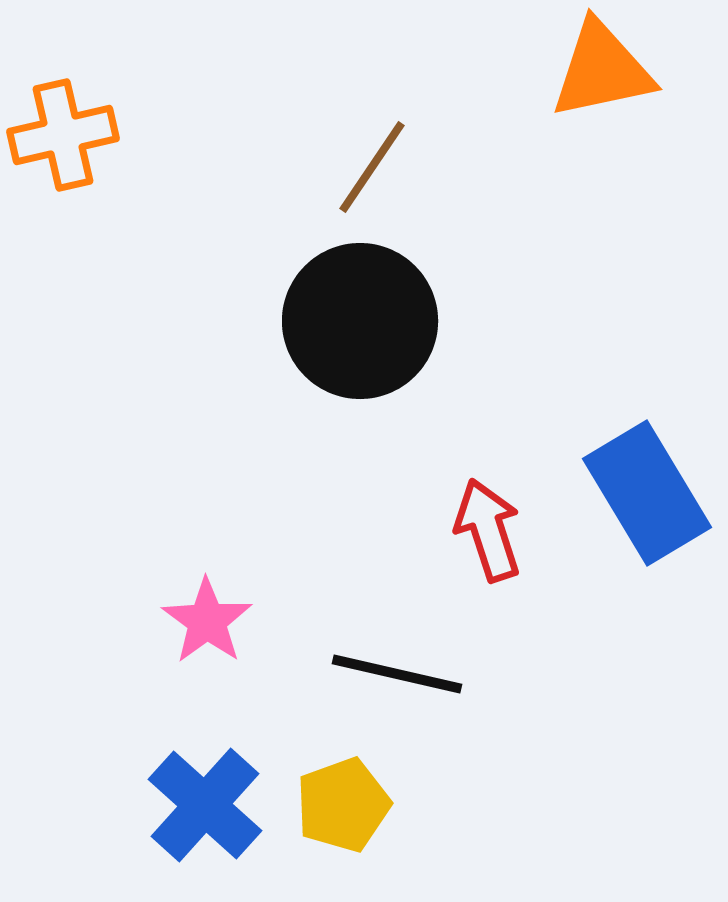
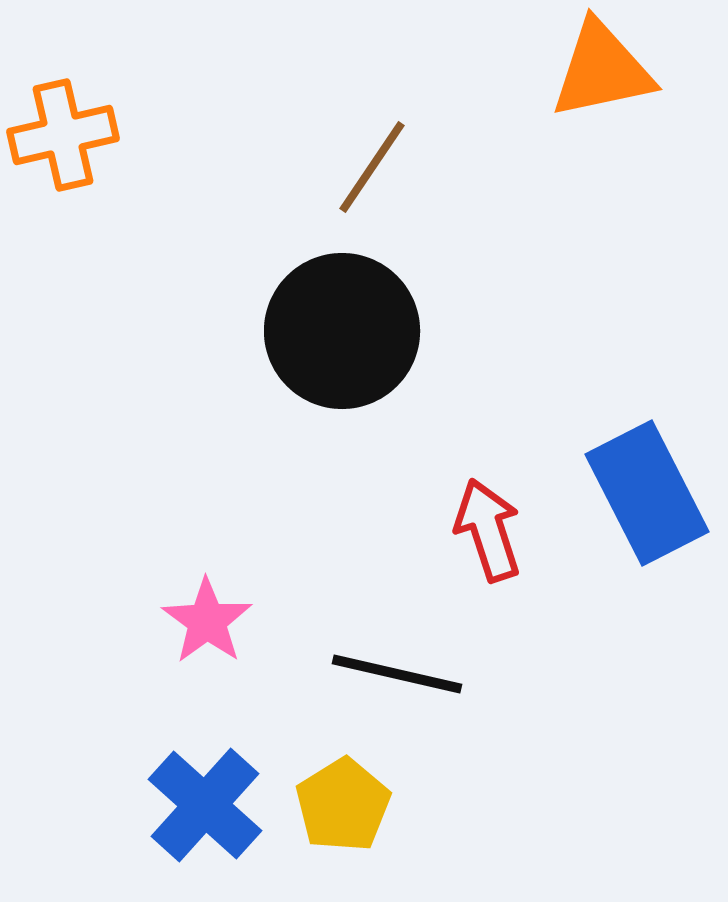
black circle: moved 18 px left, 10 px down
blue rectangle: rotated 4 degrees clockwise
yellow pentagon: rotated 12 degrees counterclockwise
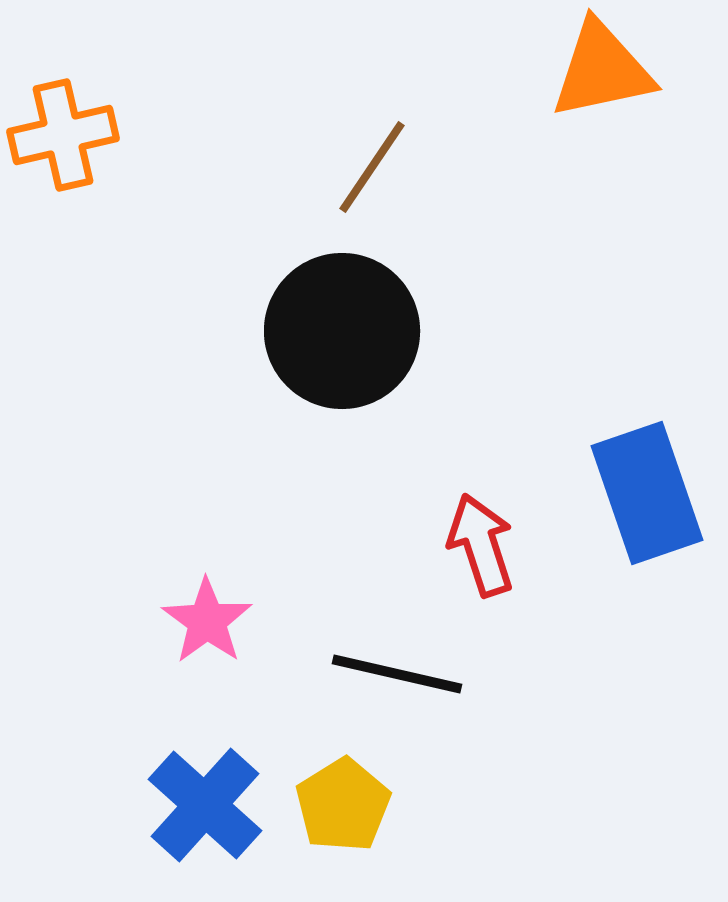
blue rectangle: rotated 8 degrees clockwise
red arrow: moved 7 px left, 15 px down
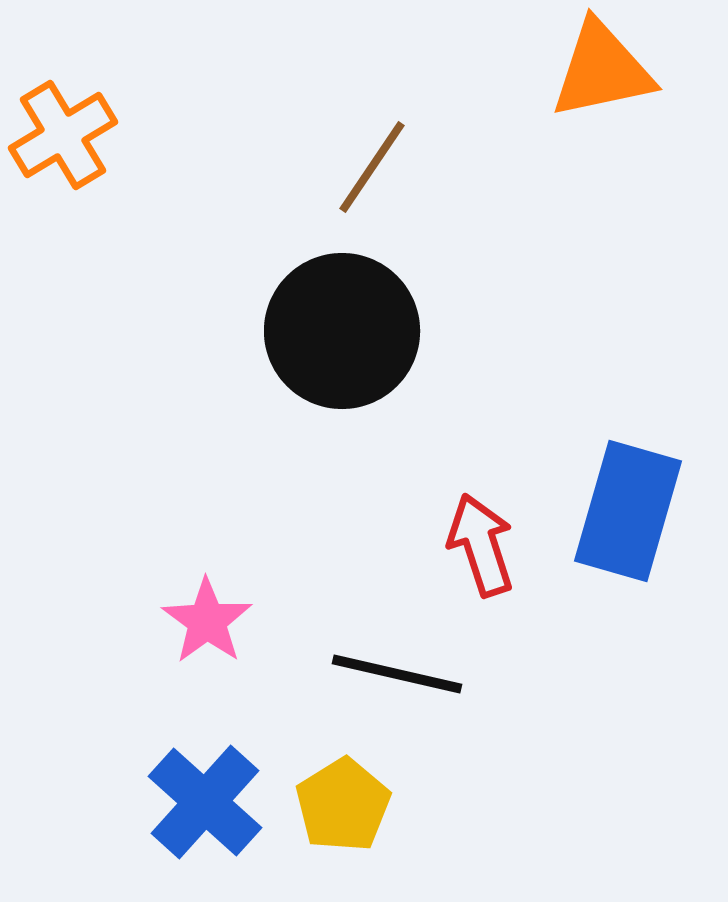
orange cross: rotated 18 degrees counterclockwise
blue rectangle: moved 19 px left, 18 px down; rotated 35 degrees clockwise
blue cross: moved 3 px up
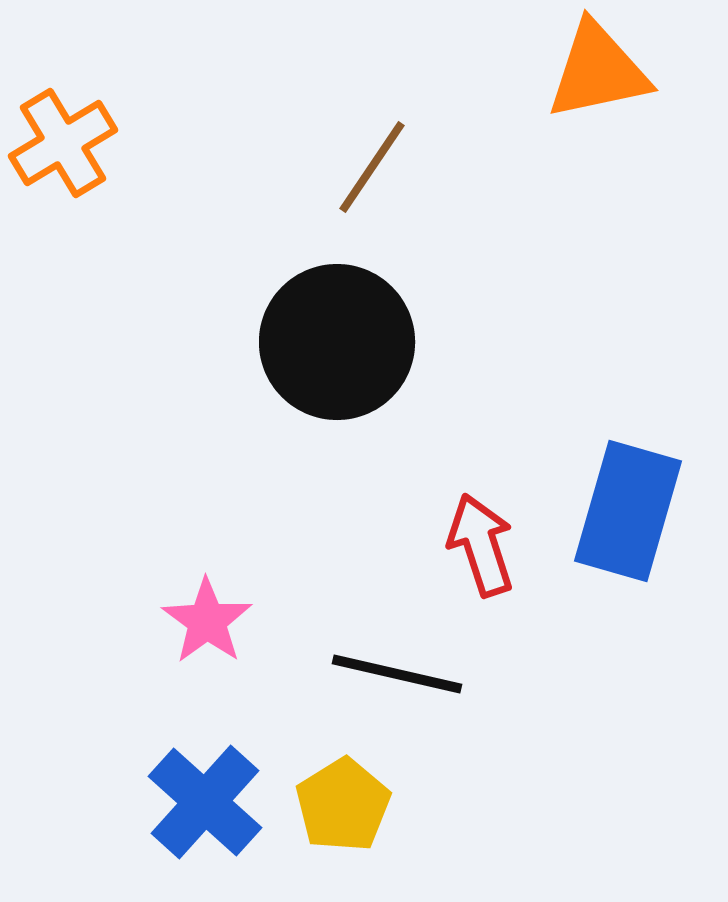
orange triangle: moved 4 px left, 1 px down
orange cross: moved 8 px down
black circle: moved 5 px left, 11 px down
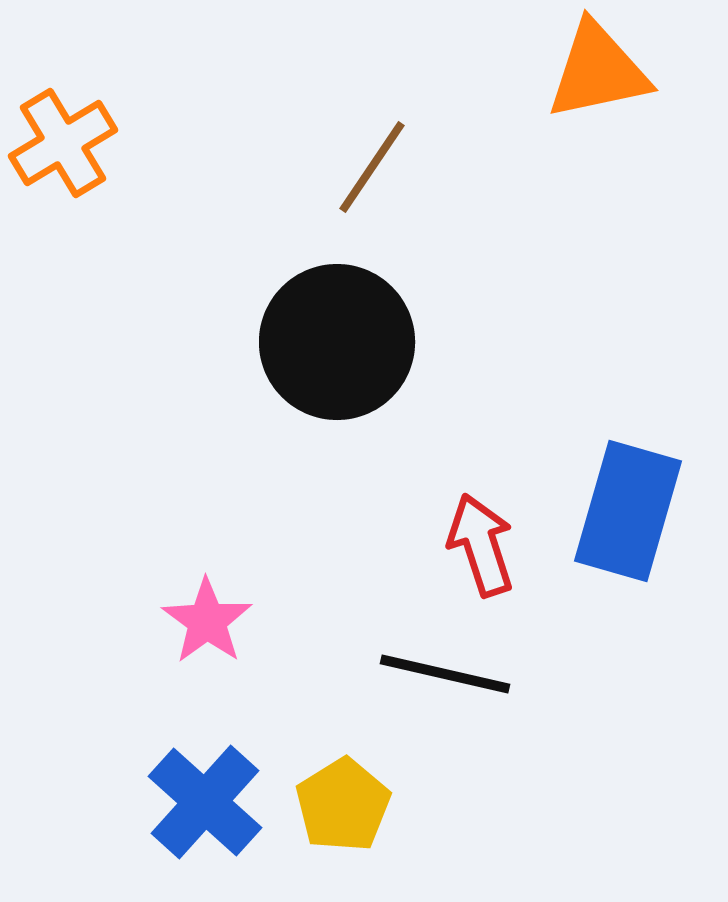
black line: moved 48 px right
